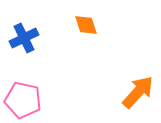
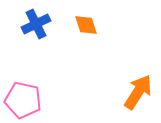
blue cross: moved 12 px right, 14 px up
orange arrow: rotated 9 degrees counterclockwise
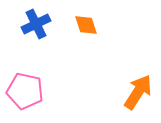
pink pentagon: moved 2 px right, 9 px up
